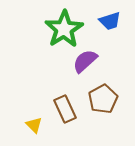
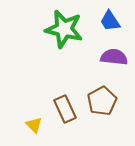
blue trapezoid: rotated 75 degrees clockwise
green star: rotated 27 degrees counterclockwise
purple semicircle: moved 29 px right, 4 px up; rotated 48 degrees clockwise
brown pentagon: moved 1 px left, 2 px down
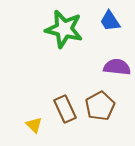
purple semicircle: moved 3 px right, 10 px down
brown pentagon: moved 2 px left, 5 px down
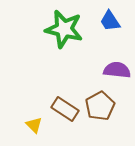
purple semicircle: moved 3 px down
brown rectangle: rotated 32 degrees counterclockwise
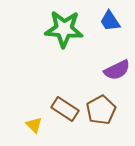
green star: rotated 9 degrees counterclockwise
purple semicircle: rotated 148 degrees clockwise
brown pentagon: moved 1 px right, 4 px down
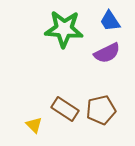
purple semicircle: moved 10 px left, 17 px up
brown pentagon: rotated 16 degrees clockwise
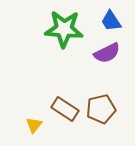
blue trapezoid: moved 1 px right
brown pentagon: moved 1 px up
yellow triangle: rotated 24 degrees clockwise
